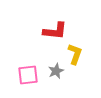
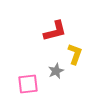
red L-shape: rotated 20 degrees counterclockwise
pink square: moved 9 px down
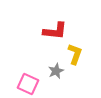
red L-shape: rotated 20 degrees clockwise
pink square: rotated 30 degrees clockwise
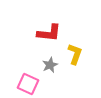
red L-shape: moved 6 px left, 2 px down
gray star: moved 6 px left, 6 px up
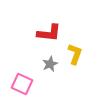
gray star: moved 1 px up
pink square: moved 6 px left
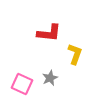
gray star: moved 14 px down
